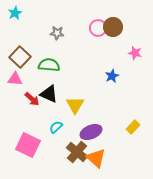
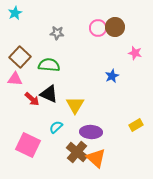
brown circle: moved 2 px right
yellow rectangle: moved 3 px right, 2 px up; rotated 16 degrees clockwise
purple ellipse: rotated 25 degrees clockwise
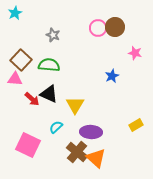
gray star: moved 4 px left, 2 px down; rotated 16 degrees clockwise
brown square: moved 1 px right, 3 px down
